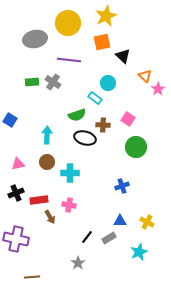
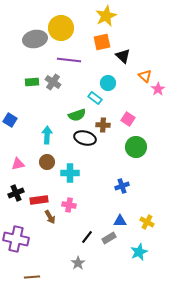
yellow circle: moved 7 px left, 5 px down
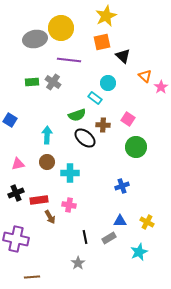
pink star: moved 3 px right, 2 px up
black ellipse: rotated 25 degrees clockwise
black line: moved 2 px left; rotated 48 degrees counterclockwise
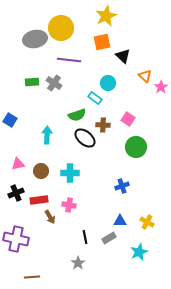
gray cross: moved 1 px right, 1 px down
brown circle: moved 6 px left, 9 px down
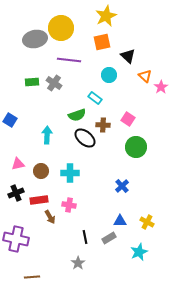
black triangle: moved 5 px right
cyan circle: moved 1 px right, 8 px up
blue cross: rotated 24 degrees counterclockwise
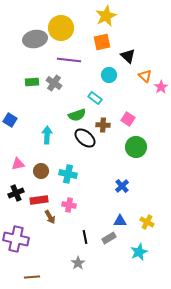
cyan cross: moved 2 px left, 1 px down; rotated 12 degrees clockwise
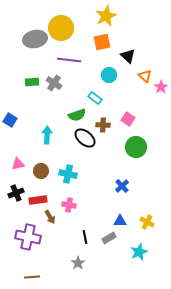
red rectangle: moved 1 px left
purple cross: moved 12 px right, 2 px up
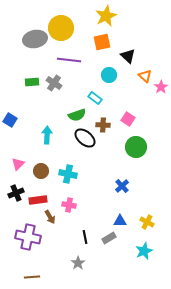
pink triangle: rotated 32 degrees counterclockwise
cyan star: moved 5 px right, 1 px up
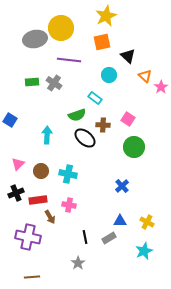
green circle: moved 2 px left
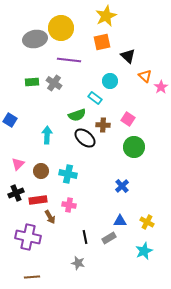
cyan circle: moved 1 px right, 6 px down
gray star: rotated 24 degrees counterclockwise
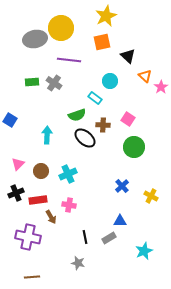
cyan cross: rotated 36 degrees counterclockwise
brown arrow: moved 1 px right
yellow cross: moved 4 px right, 26 px up
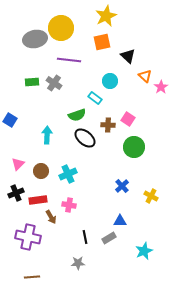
brown cross: moved 5 px right
gray star: rotated 16 degrees counterclockwise
